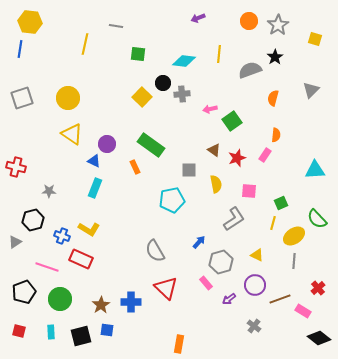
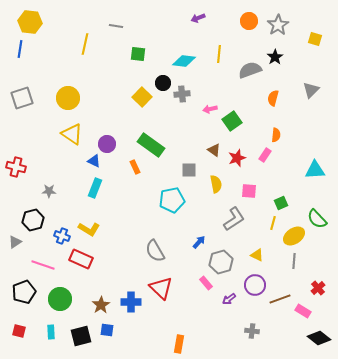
pink line at (47, 267): moved 4 px left, 2 px up
red triangle at (166, 288): moved 5 px left
gray cross at (254, 326): moved 2 px left, 5 px down; rotated 32 degrees counterclockwise
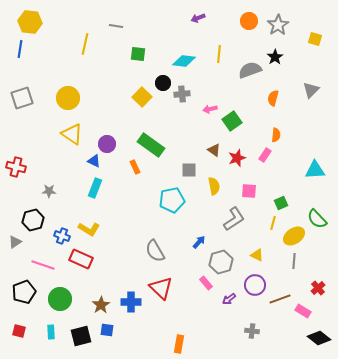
yellow semicircle at (216, 184): moved 2 px left, 2 px down
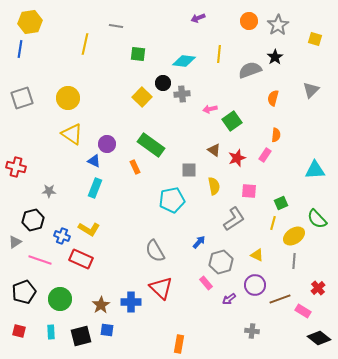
yellow hexagon at (30, 22): rotated 15 degrees counterclockwise
pink line at (43, 265): moved 3 px left, 5 px up
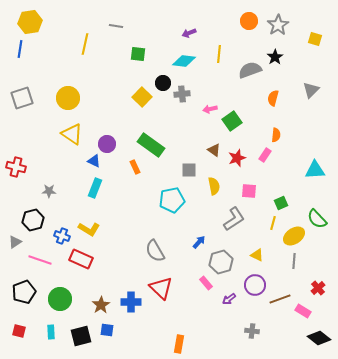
purple arrow at (198, 18): moved 9 px left, 15 px down
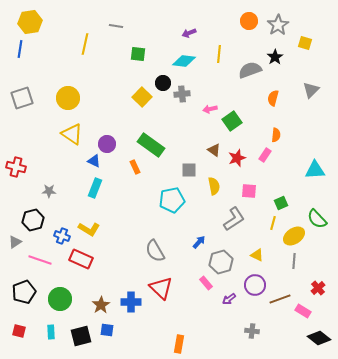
yellow square at (315, 39): moved 10 px left, 4 px down
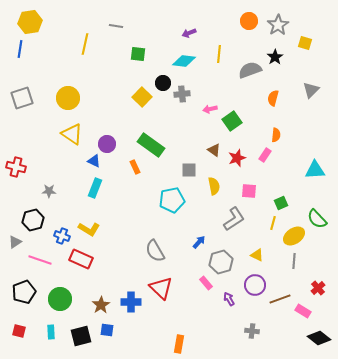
purple arrow at (229, 299): rotated 96 degrees clockwise
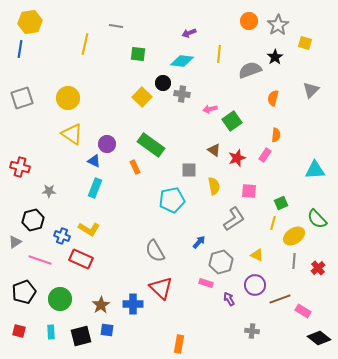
cyan diamond at (184, 61): moved 2 px left
gray cross at (182, 94): rotated 14 degrees clockwise
red cross at (16, 167): moved 4 px right
pink rectangle at (206, 283): rotated 32 degrees counterclockwise
red cross at (318, 288): moved 20 px up
blue cross at (131, 302): moved 2 px right, 2 px down
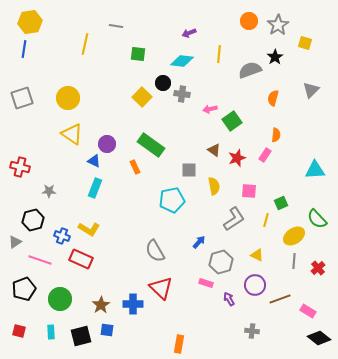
blue line at (20, 49): moved 4 px right
yellow line at (273, 223): moved 7 px left, 3 px up
black pentagon at (24, 292): moved 3 px up
pink rectangle at (303, 311): moved 5 px right
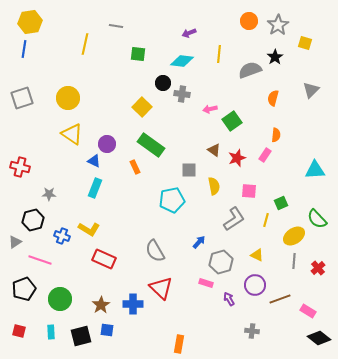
yellow square at (142, 97): moved 10 px down
gray star at (49, 191): moved 3 px down
red rectangle at (81, 259): moved 23 px right
